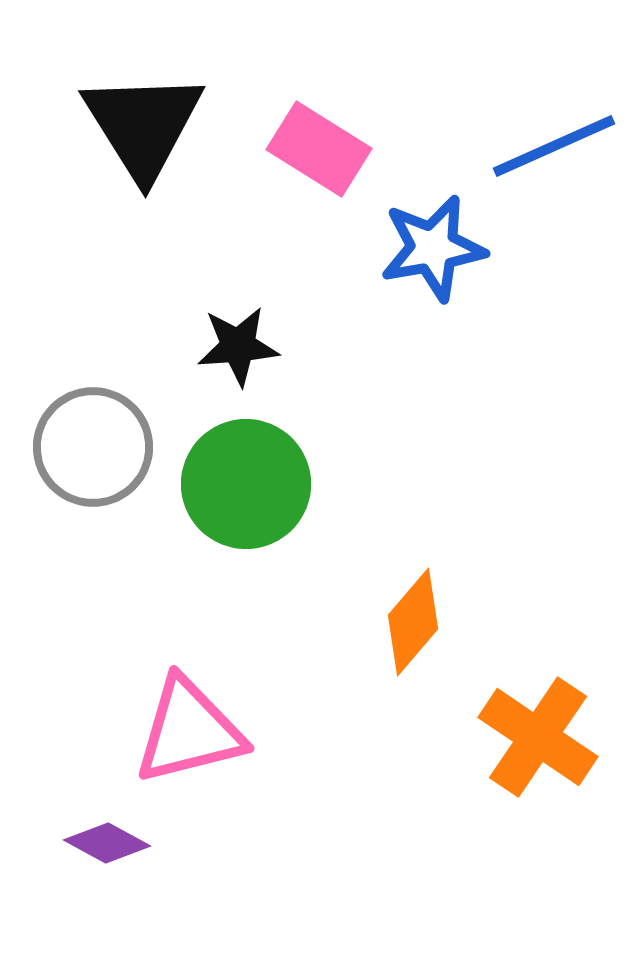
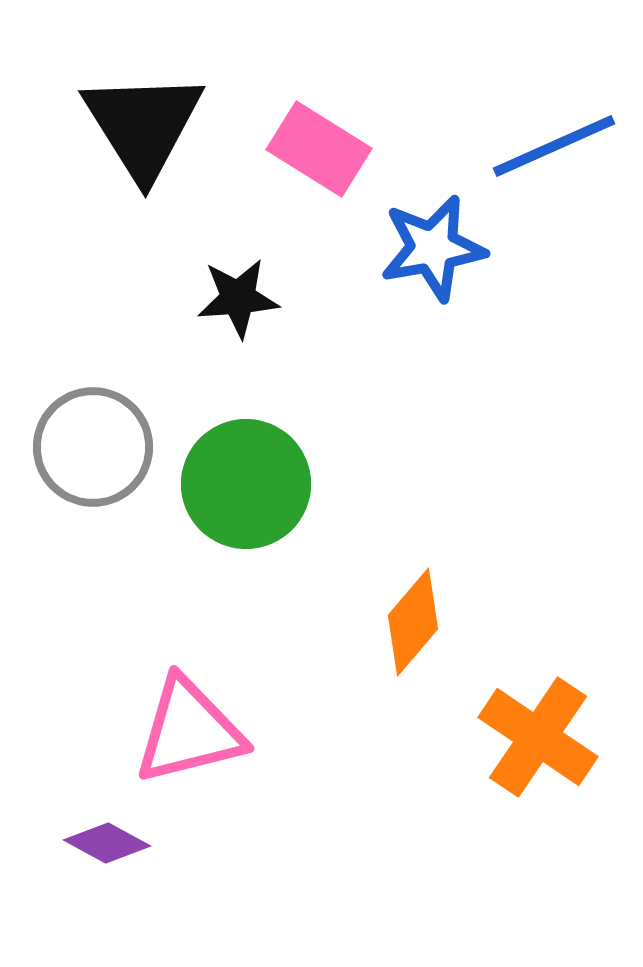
black star: moved 48 px up
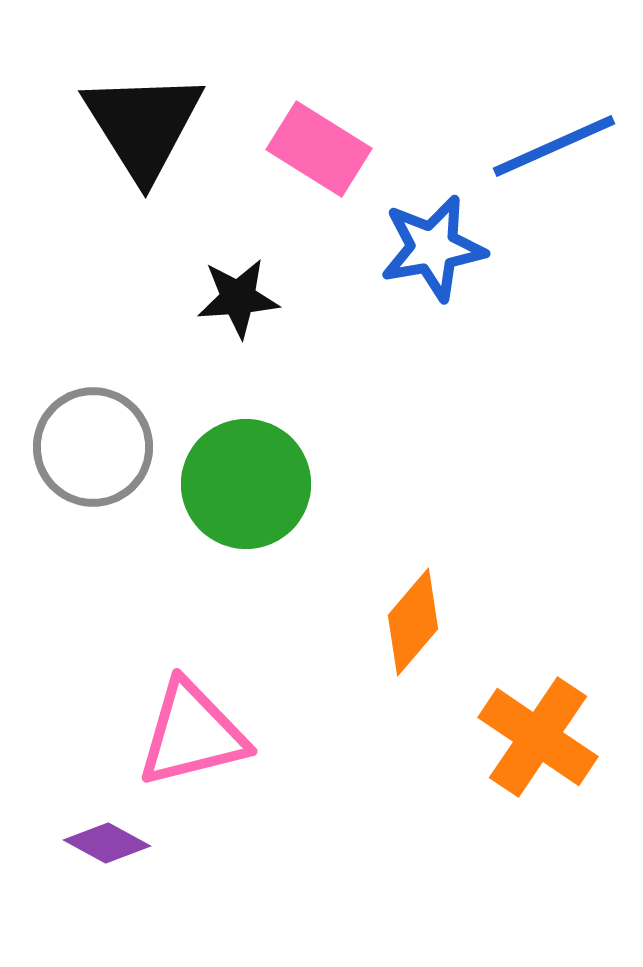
pink triangle: moved 3 px right, 3 px down
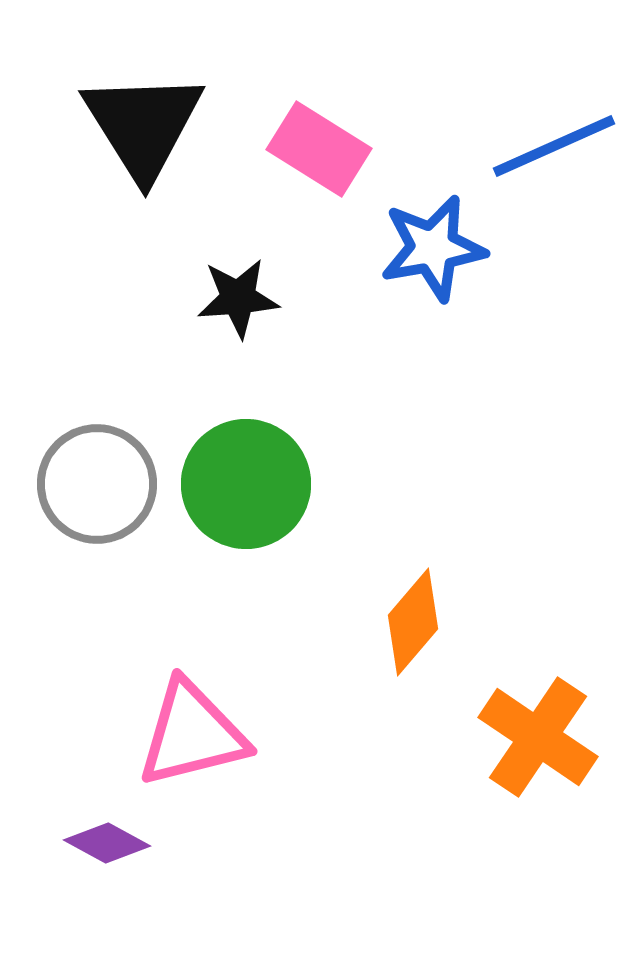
gray circle: moved 4 px right, 37 px down
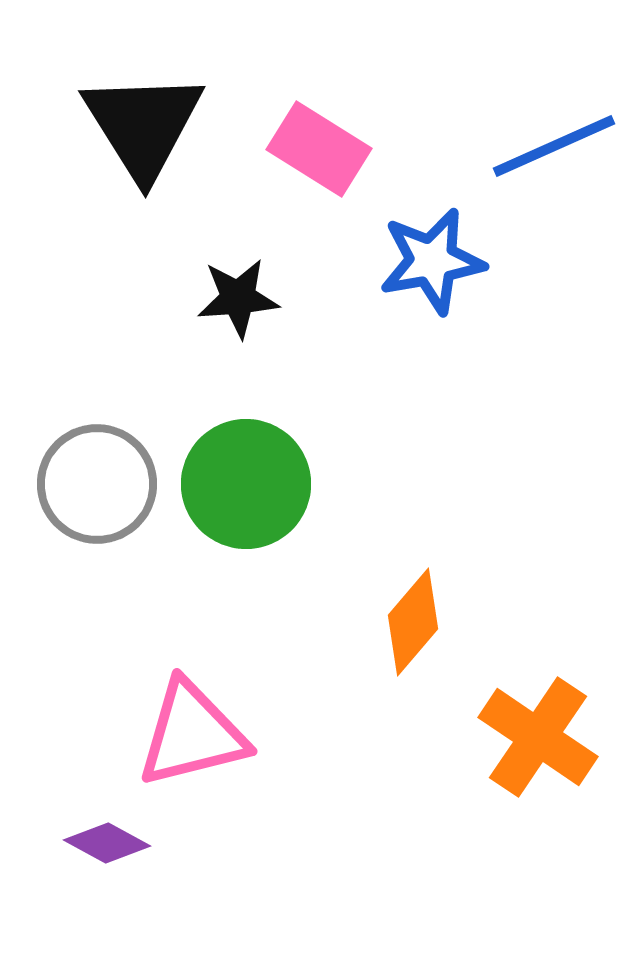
blue star: moved 1 px left, 13 px down
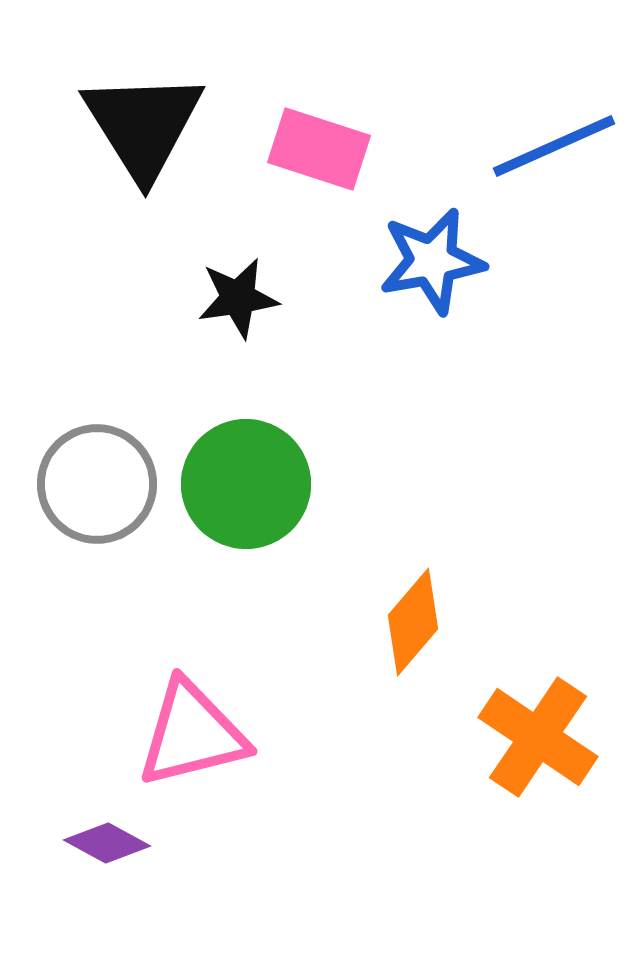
pink rectangle: rotated 14 degrees counterclockwise
black star: rotated 4 degrees counterclockwise
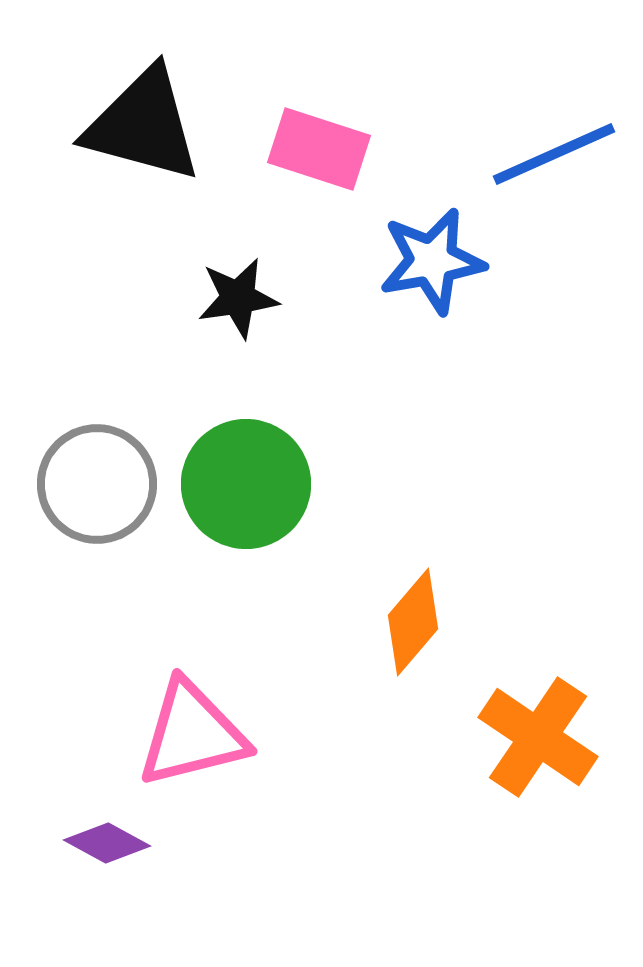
black triangle: rotated 43 degrees counterclockwise
blue line: moved 8 px down
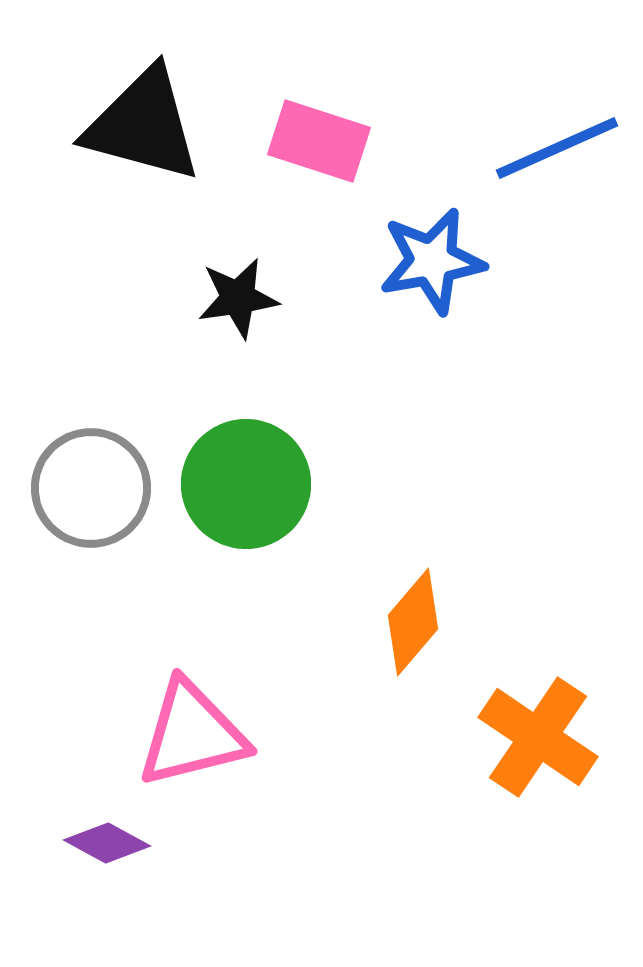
pink rectangle: moved 8 px up
blue line: moved 3 px right, 6 px up
gray circle: moved 6 px left, 4 px down
